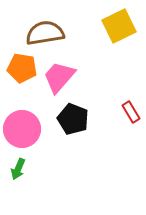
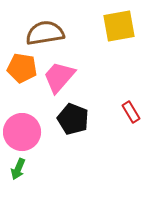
yellow square: rotated 16 degrees clockwise
pink circle: moved 3 px down
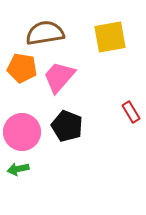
yellow square: moved 9 px left, 11 px down
black pentagon: moved 6 px left, 7 px down
green arrow: rotated 55 degrees clockwise
